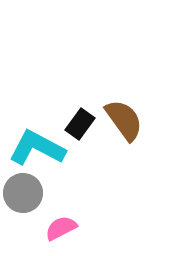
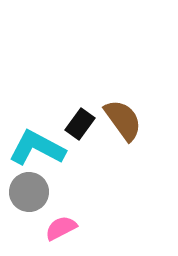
brown semicircle: moved 1 px left
gray circle: moved 6 px right, 1 px up
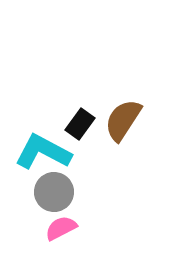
brown semicircle: rotated 111 degrees counterclockwise
cyan L-shape: moved 6 px right, 4 px down
gray circle: moved 25 px right
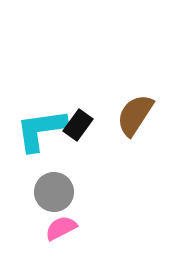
brown semicircle: moved 12 px right, 5 px up
black rectangle: moved 2 px left, 1 px down
cyan L-shape: moved 2 px left, 22 px up; rotated 36 degrees counterclockwise
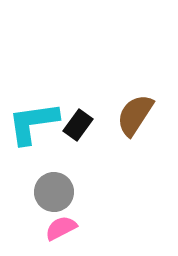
cyan L-shape: moved 8 px left, 7 px up
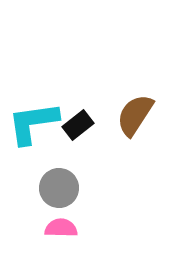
black rectangle: rotated 16 degrees clockwise
gray circle: moved 5 px right, 4 px up
pink semicircle: rotated 28 degrees clockwise
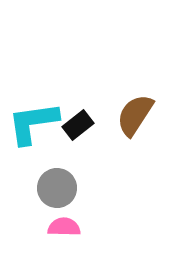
gray circle: moved 2 px left
pink semicircle: moved 3 px right, 1 px up
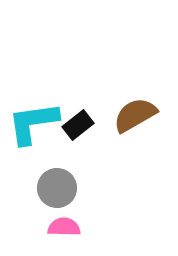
brown semicircle: rotated 27 degrees clockwise
